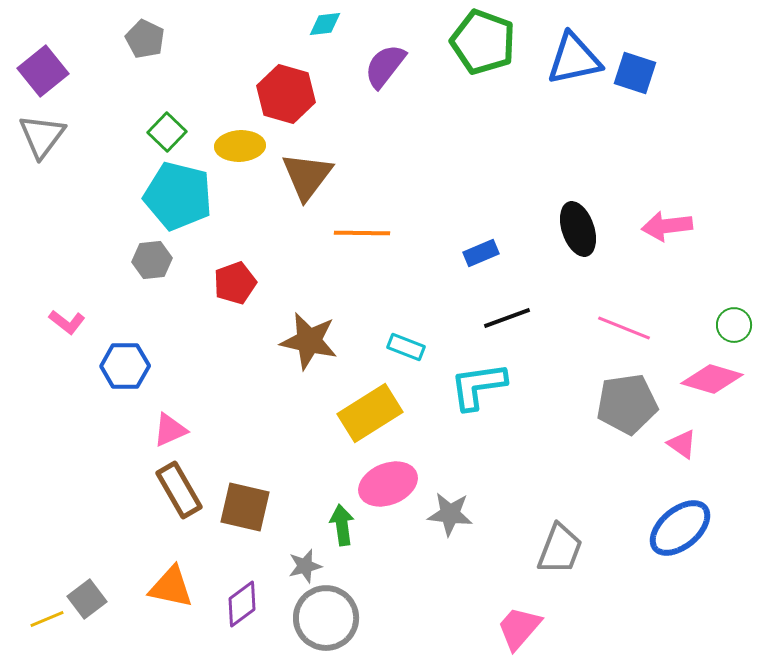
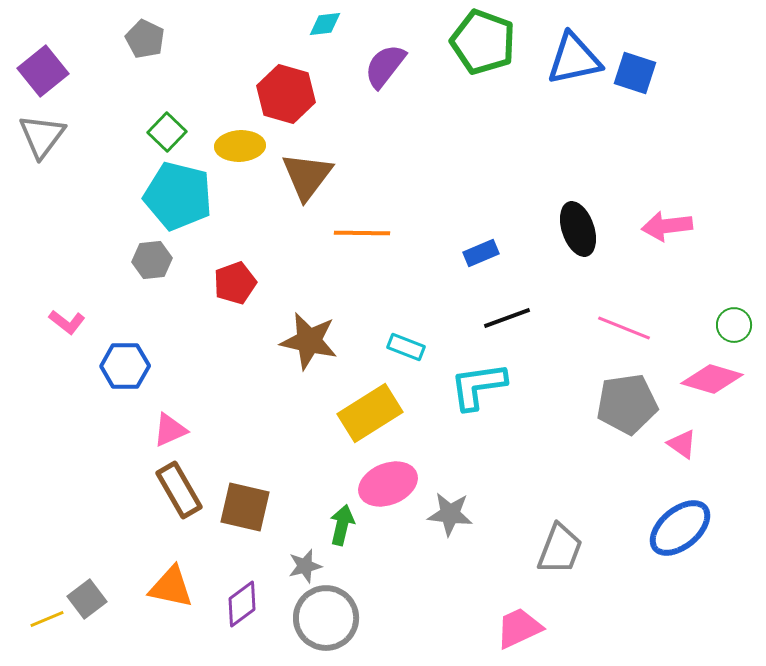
green arrow at (342, 525): rotated 21 degrees clockwise
pink trapezoid at (519, 628): rotated 24 degrees clockwise
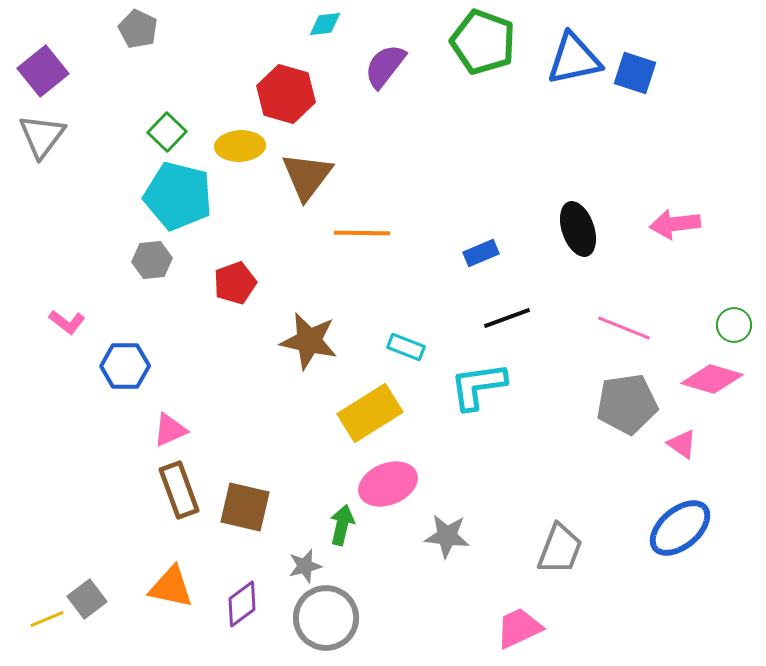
gray pentagon at (145, 39): moved 7 px left, 10 px up
pink arrow at (667, 226): moved 8 px right, 2 px up
brown rectangle at (179, 490): rotated 10 degrees clockwise
gray star at (450, 514): moved 3 px left, 22 px down
